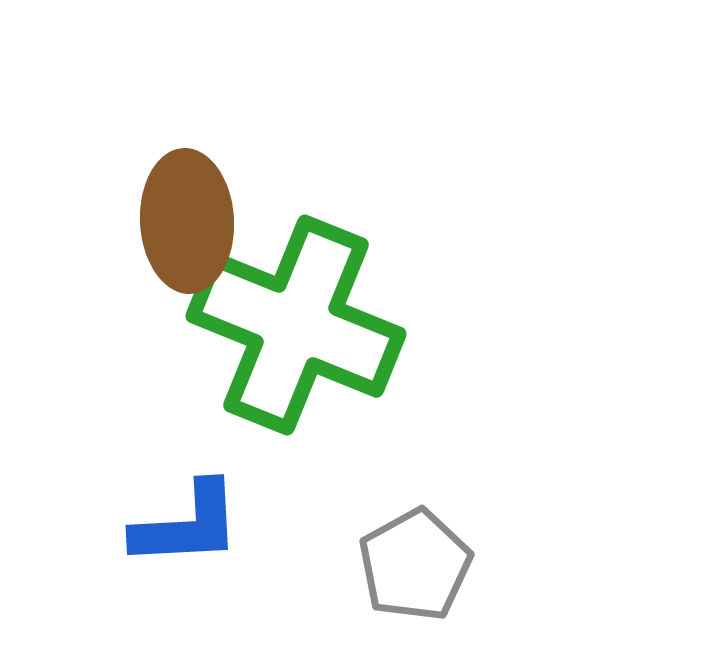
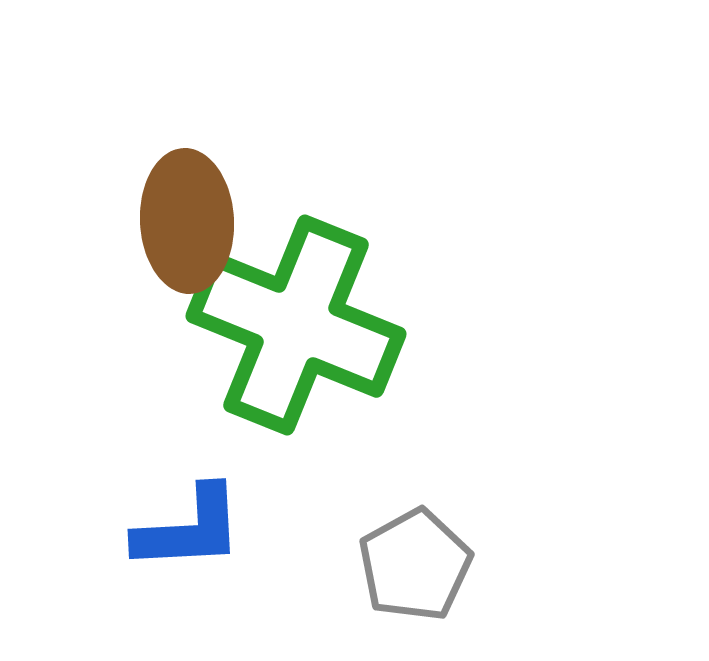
blue L-shape: moved 2 px right, 4 px down
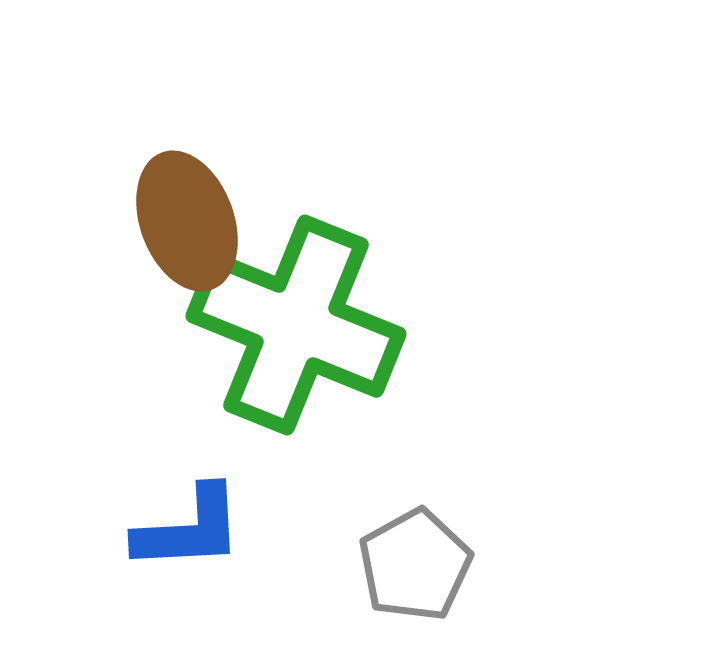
brown ellipse: rotated 17 degrees counterclockwise
